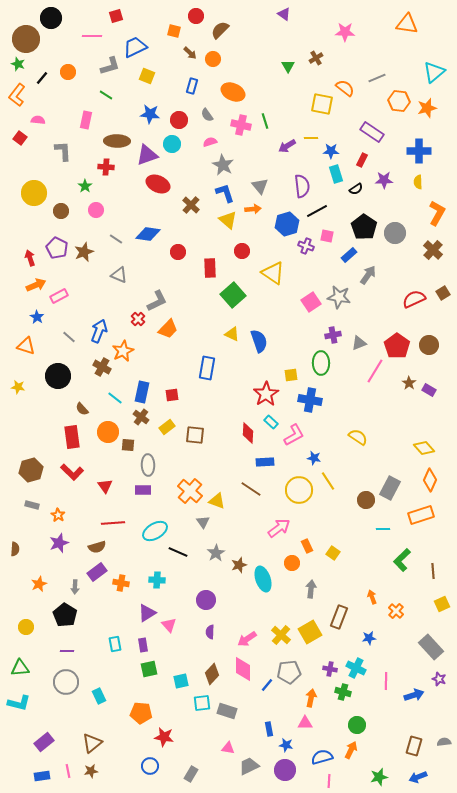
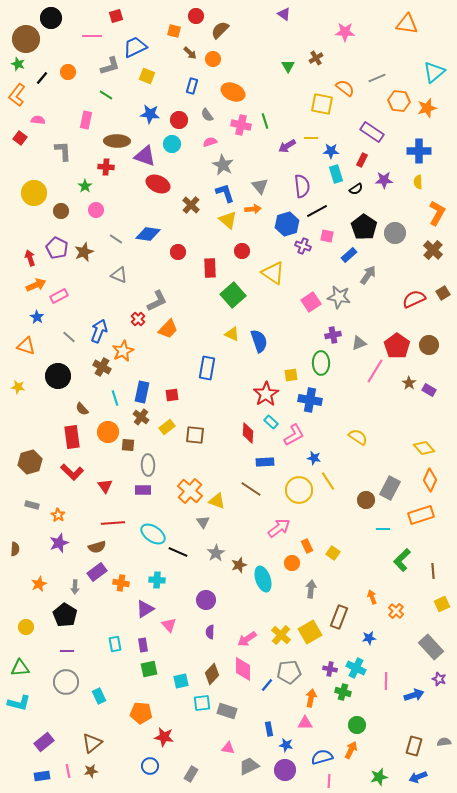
purple triangle at (147, 155): moved 2 px left, 1 px down; rotated 40 degrees clockwise
purple cross at (306, 246): moved 3 px left
cyan line at (115, 398): rotated 35 degrees clockwise
brown hexagon at (31, 470): moved 1 px left, 8 px up
cyan ellipse at (155, 531): moved 2 px left, 3 px down; rotated 65 degrees clockwise
purple triangle at (147, 613): moved 2 px left, 4 px up
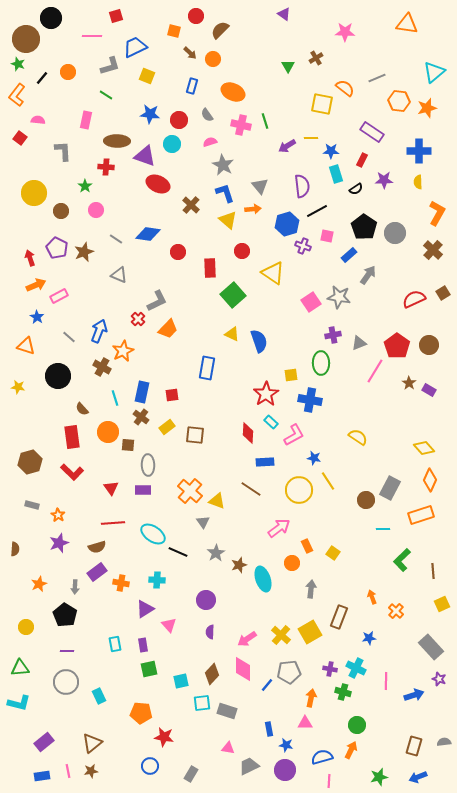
red triangle at (105, 486): moved 6 px right, 2 px down
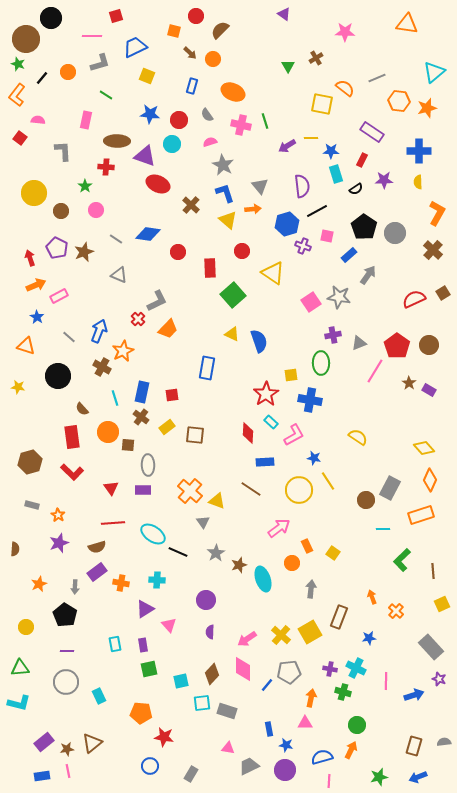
gray L-shape at (110, 66): moved 10 px left, 3 px up
brown star at (91, 771): moved 24 px left, 22 px up
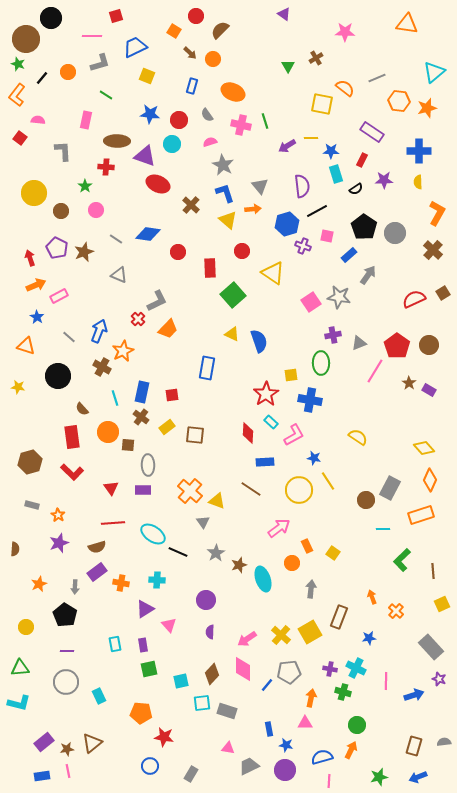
orange square at (174, 31): rotated 16 degrees clockwise
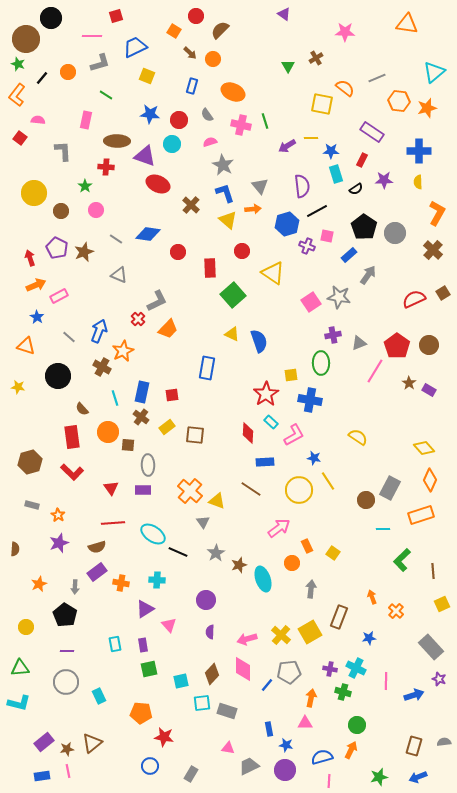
purple cross at (303, 246): moved 4 px right
pink arrow at (247, 639): rotated 18 degrees clockwise
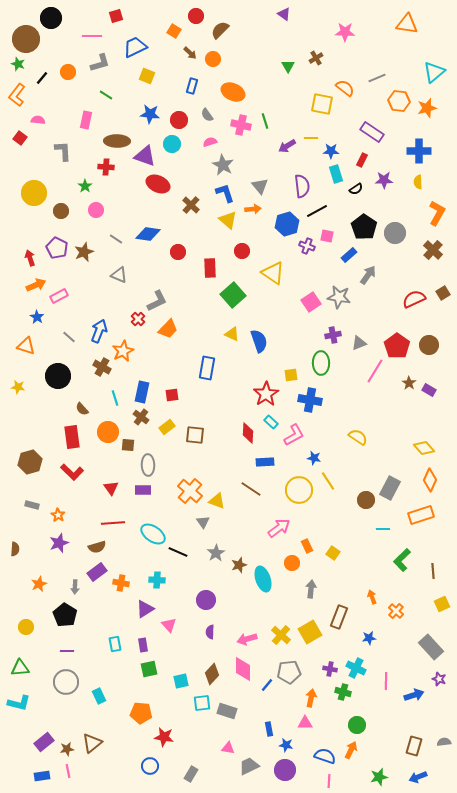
blue semicircle at (322, 757): moved 3 px right, 1 px up; rotated 35 degrees clockwise
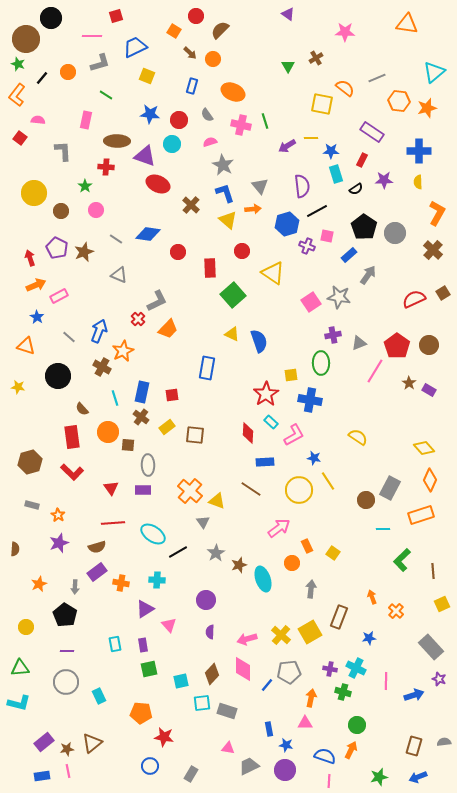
purple triangle at (284, 14): moved 4 px right
black line at (178, 552): rotated 54 degrees counterclockwise
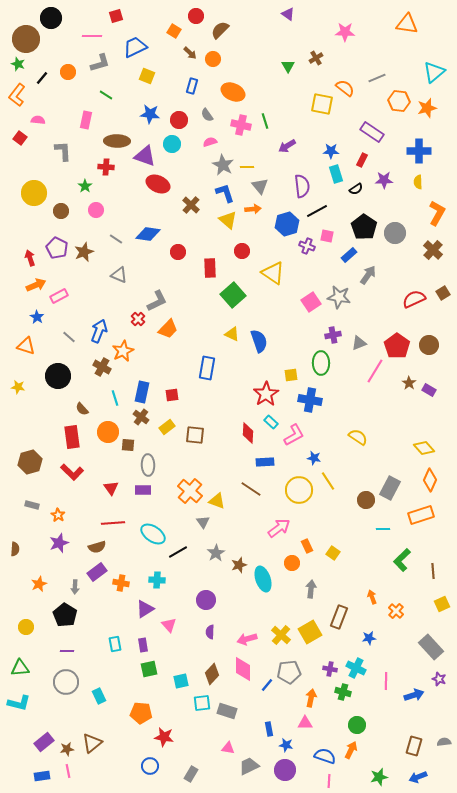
yellow line at (311, 138): moved 64 px left, 29 px down
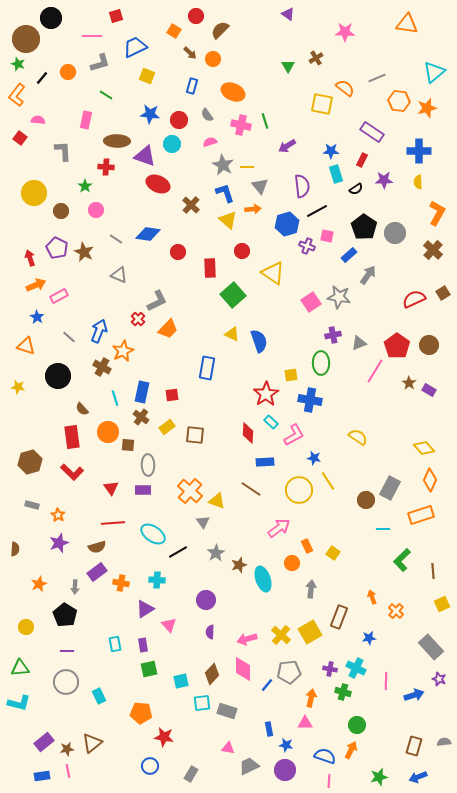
brown star at (84, 252): rotated 24 degrees counterclockwise
